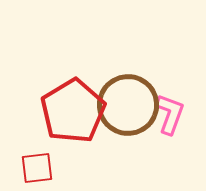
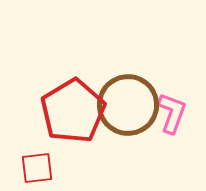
pink L-shape: moved 2 px right, 1 px up
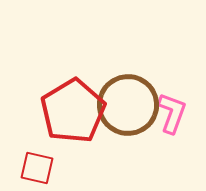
red square: rotated 20 degrees clockwise
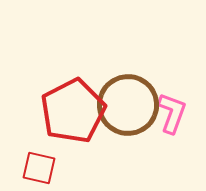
red pentagon: rotated 4 degrees clockwise
red square: moved 2 px right
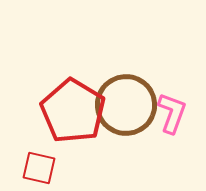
brown circle: moved 2 px left
red pentagon: rotated 14 degrees counterclockwise
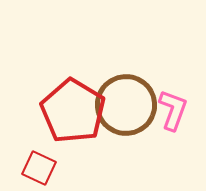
pink L-shape: moved 1 px right, 3 px up
red square: rotated 12 degrees clockwise
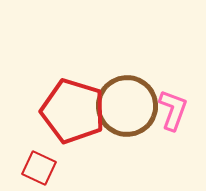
brown circle: moved 1 px right, 1 px down
red pentagon: rotated 14 degrees counterclockwise
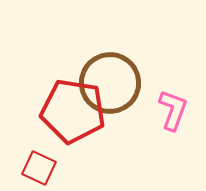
brown circle: moved 17 px left, 23 px up
red pentagon: rotated 8 degrees counterclockwise
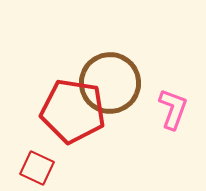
pink L-shape: moved 1 px up
red square: moved 2 px left
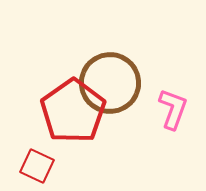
red pentagon: rotated 28 degrees clockwise
red square: moved 2 px up
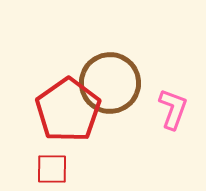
red pentagon: moved 5 px left, 1 px up
red square: moved 15 px right, 3 px down; rotated 24 degrees counterclockwise
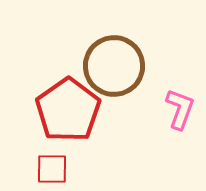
brown circle: moved 4 px right, 17 px up
pink L-shape: moved 7 px right
